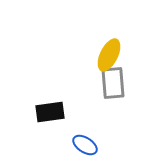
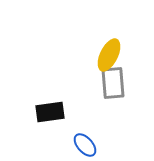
blue ellipse: rotated 15 degrees clockwise
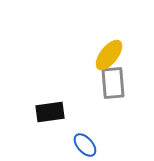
yellow ellipse: rotated 12 degrees clockwise
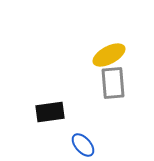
yellow ellipse: rotated 24 degrees clockwise
blue ellipse: moved 2 px left
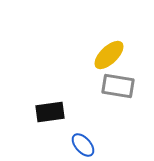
yellow ellipse: rotated 16 degrees counterclockwise
gray rectangle: moved 5 px right, 3 px down; rotated 76 degrees counterclockwise
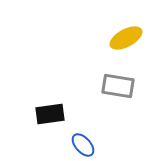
yellow ellipse: moved 17 px right, 17 px up; rotated 16 degrees clockwise
black rectangle: moved 2 px down
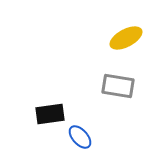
blue ellipse: moved 3 px left, 8 px up
